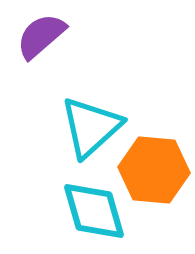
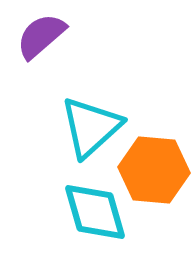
cyan diamond: moved 1 px right, 1 px down
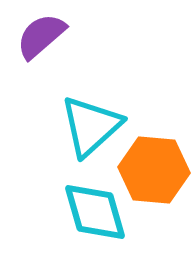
cyan triangle: moved 1 px up
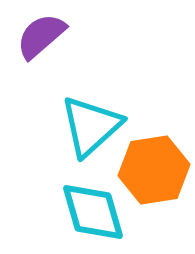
orange hexagon: rotated 14 degrees counterclockwise
cyan diamond: moved 2 px left
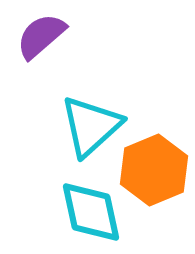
orange hexagon: rotated 14 degrees counterclockwise
cyan diamond: moved 2 px left; rotated 4 degrees clockwise
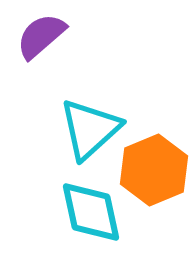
cyan triangle: moved 1 px left, 3 px down
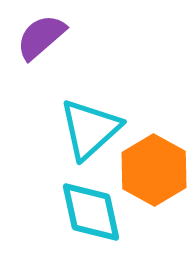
purple semicircle: moved 1 px down
orange hexagon: rotated 8 degrees counterclockwise
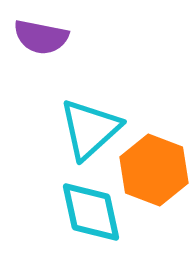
purple semicircle: rotated 128 degrees counterclockwise
orange hexagon: rotated 8 degrees counterclockwise
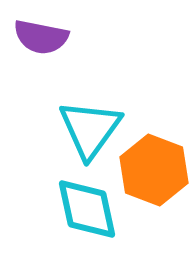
cyan triangle: rotated 12 degrees counterclockwise
cyan diamond: moved 4 px left, 3 px up
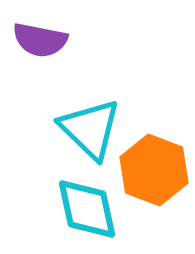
purple semicircle: moved 1 px left, 3 px down
cyan triangle: rotated 22 degrees counterclockwise
